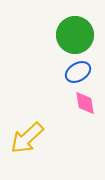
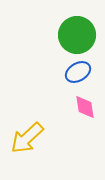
green circle: moved 2 px right
pink diamond: moved 4 px down
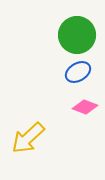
pink diamond: rotated 60 degrees counterclockwise
yellow arrow: moved 1 px right
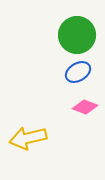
yellow arrow: rotated 30 degrees clockwise
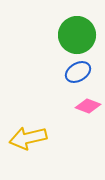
pink diamond: moved 3 px right, 1 px up
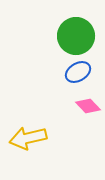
green circle: moved 1 px left, 1 px down
pink diamond: rotated 25 degrees clockwise
